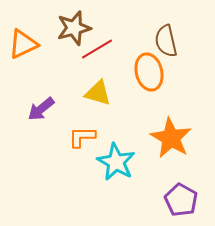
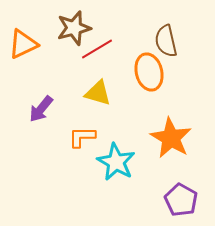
purple arrow: rotated 12 degrees counterclockwise
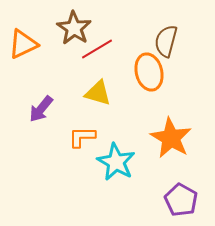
brown star: rotated 24 degrees counterclockwise
brown semicircle: rotated 28 degrees clockwise
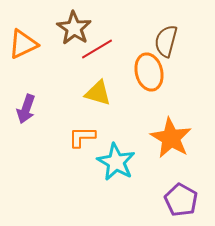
purple arrow: moved 15 px left; rotated 20 degrees counterclockwise
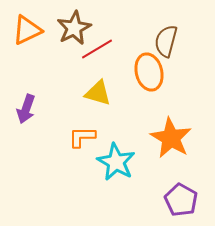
brown star: rotated 12 degrees clockwise
orange triangle: moved 4 px right, 14 px up
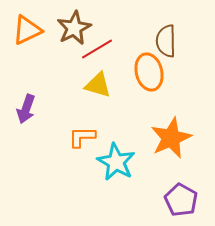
brown semicircle: rotated 16 degrees counterclockwise
yellow triangle: moved 8 px up
orange star: rotated 18 degrees clockwise
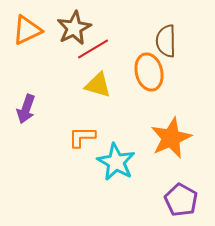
red line: moved 4 px left
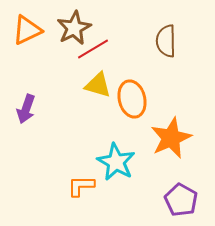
orange ellipse: moved 17 px left, 27 px down
orange L-shape: moved 1 px left, 49 px down
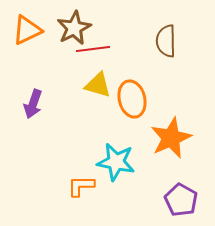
red line: rotated 24 degrees clockwise
purple arrow: moved 7 px right, 5 px up
cyan star: rotated 18 degrees counterclockwise
